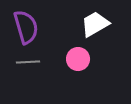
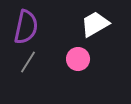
purple semicircle: rotated 28 degrees clockwise
gray line: rotated 55 degrees counterclockwise
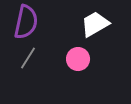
purple semicircle: moved 5 px up
gray line: moved 4 px up
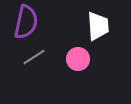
white trapezoid: moved 3 px right, 2 px down; rotated 116 degrees clockwise
gray line: moved 6 px right, 1 px up; rotated 25 degrees clockwise
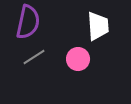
purple semicircle: moved 2 px right
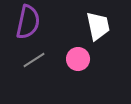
white trapezoid: rotated 8 degrees counterclockwise
gray line: moved 3 px down
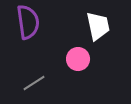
purple semicircle: rotated 20 degrees counterclockwise
gray line: moved 23 px down
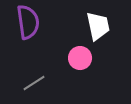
pink circle: moved 2 px right, 1 px up
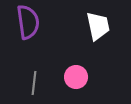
pink circle: moved 4 px left, 19 px down
gray line: rotated 50 degrees counterclockwise
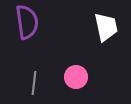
purple semicircle: moved 1 px left
white trapezoid: moved 8 px right, 1 px down
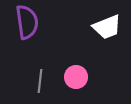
white trapezoid: moved 1 px right; rotated 80 degrees clockwise
gray line: moved 6 px right, 2 px up
